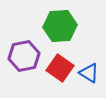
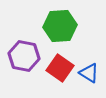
purple hexagon: rotated 24 degrees clockwise
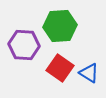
purple hexagon: moved 11 px up; rotated 8 degrees counterclockwise
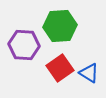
red square: rotated 20 degrees clockwise
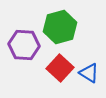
green hexagon: moved 1 px down; rotated 12 degrees counterclockwise
red square: rotated 12 degrees counterclockwise
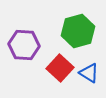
green hexagon: moved 18 px right, 4 px down
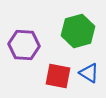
red square: moved 2 px left, 8 px down; rotated 32 degrees counterclockwise
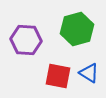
green hexagon: moved 1 px left, 2 px up
purple hexagon: moved 2 px right, 5 px up
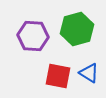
purple hexagon: moved 7 px right, 4 px up
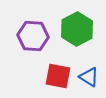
green hexagon: rotated 12 degrees counterclockwise
blue triangle: moved 4 px down
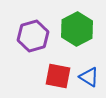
purple hexagon: rotated 20 degrees counterclockwise
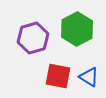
purple hexagon: moved 2 px down
